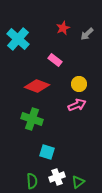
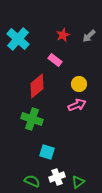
red star: moved 7 px down
gray arrow: moved 2 px right, 2 px down
red diamond: rotated 60 degrees counterclockwise
green semicircle: rotated 63 degrees counterclockwise
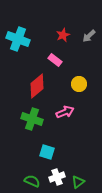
cyan cross: rotated 20 degrees counterclockwise
pink arrow: moved 12 px left, 7 px down
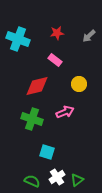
red star: moved 6 px left, 2 px up; rotated 16 degrees clockwise
red diamond: rotated 25 degrees clockwise
white cross: rotated 14 degrees counterclockwise
green triangle: moved 1 px left, 2 px up
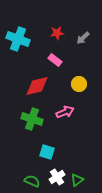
gray arrow: moved 6 px left, 2 px down
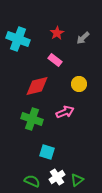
red star: rotated 24 degrees counterclockwise
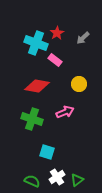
cyan cross: moved 18 px right, 4 px down
red diamond: rotated 25 degrees clockwise
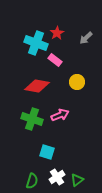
gray arrow: moved 3 px right
yellow circle: moved 2 px left, 2 px up
pink arrow: moved 5 px left, 3 px down
green semicircle: rotated 84 degrees clockwise
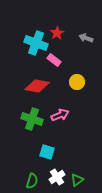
gray arrow: rotated 64 degrees clockwise
pink rectangle: moved 1 px left
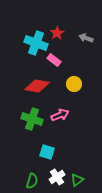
yellow circle: moved 3 px left, 2 px down
